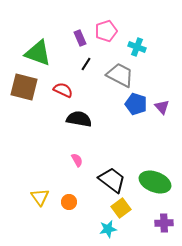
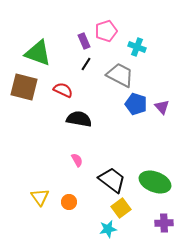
purple rectangle: moved 4 px right, 3 px down
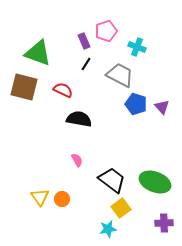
orange circle: moved 7 px left, 3 px up
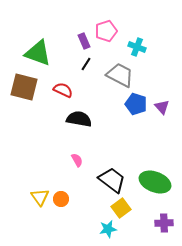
orange circle: moved 1 px left
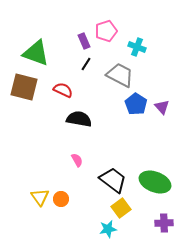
green triangle: moved 2 px left
blue pentagon: rotated 15 degrees clockwise
black trapezoid: moved 1 px right
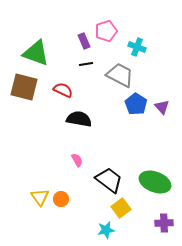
black line: rotated 48 degrees clockwise
black trapezoid: moved 4 px left
cyan star: moved 2 px left, 1 px down
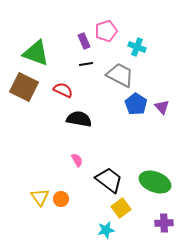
brown square: rotated 12 degrees clockwise
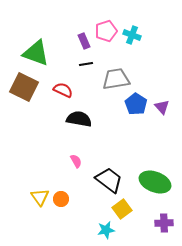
cyan cross: moved 5 px left, 12 px up
gray trapezoid: moved 4 px left, 4 px down; rotated 36 degrees counterclockwise
pink semicircle: moved 1 px left, 1 px down
yellow square: moved 1 px right, 1 px down
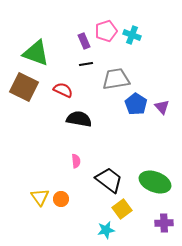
pink semicircle: rotated 24 degrees clockwise
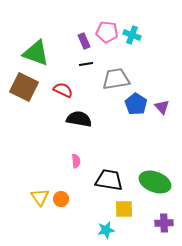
pink pentagon: moved 1 px right, 1 px down; rotated 25 degrees clockwise
black trapezoid: rotated 28 degrees counterclockwise
yellow square: moved 2 px right; rotated 36 degrees clockwise
